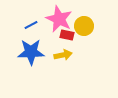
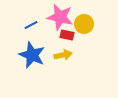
pink star: moved 1 px right, 2 px up; rotated 12 degrees counterclockwise
yellow circle: moved 2 px up
blue star: moved 1 px right, 3 px down; rotated 24 degrees clockwise
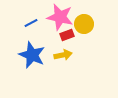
blue line: moved 2 px up
red rectangle: rotated 32 degrees counterclockwise
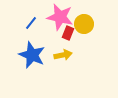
blue line: rotated 24 degrees counterclockwise
red rectangle: moved 1 px right, 2 px up; rotated 48 degrees counterclockwise
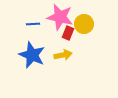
blue line: moved 2 px right, 1 px down; rotated 48 degrees clockwise
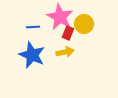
pink star: rotated 16 degrees clockwise
blue line: moved 3 px down
yellow arrow: moved 2 px right, 3 px up
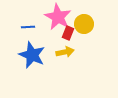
pink star: moved 2 px left
blue line: moved 5 px left
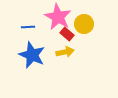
red rectangle: moved 1 px left, 1 px down; rotated 72 degrees counterclockwise
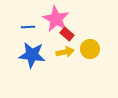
pink star: moved 2 px left, 2 px down
yellow circle: moved 6 px right, 25 px down
blue star: rotated 16 degrees counterclockwise
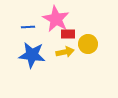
red rectangle: moved 1 px right; rotated 40 degrees counterclockwise
yellow circle: moved 2 px left, 5 px up
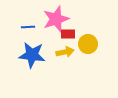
pink star: rotated 24 degrees clockwise
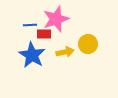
blue line: moved 2 px right, 2 px up
red rectangle: moved 24 px left
blue star: rotated 24 degrees clockwise
